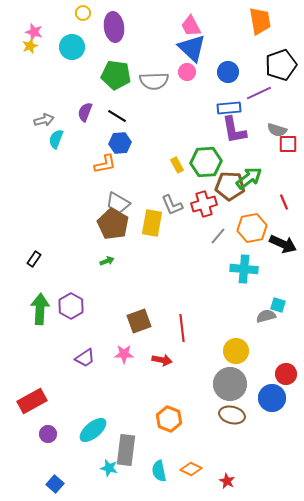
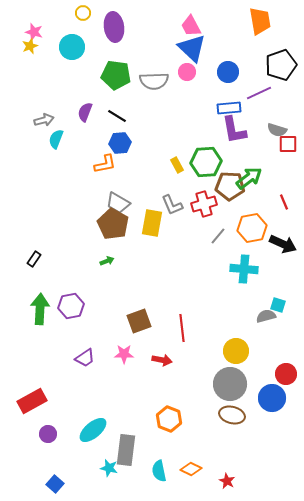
purple hexagon at (71, 306): rotated 20 degrees clockwise
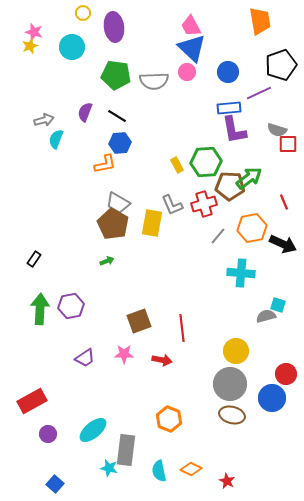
cyan cross at (244, 269): moved 3 px left, 4 px down
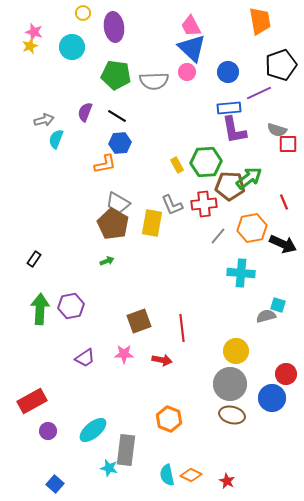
red cross at (204, 204): rotated 10 degrees clockwise
purple circle at (48, 434): moved 3 px up
orange diamond at (191, 469): moved 6 px down
cyan semicircle at (159, 471): moved 8 px right, 4 px down
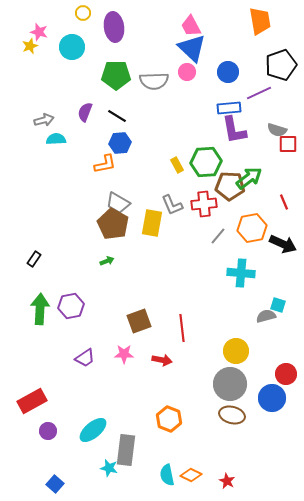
pink star at (34, 32): moved 5 px right
green pentagon at (116, 75): rotated 8 degrees counterclockwise
cyan semicircle at (56, 139): rotated 66 degrees clockwise
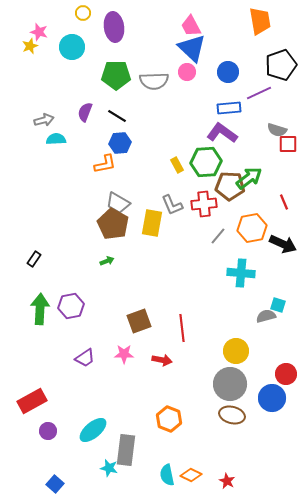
purple L-shape at (234, 130): moved 12 px left, 3 px down; rotated 136 degrees clockwise
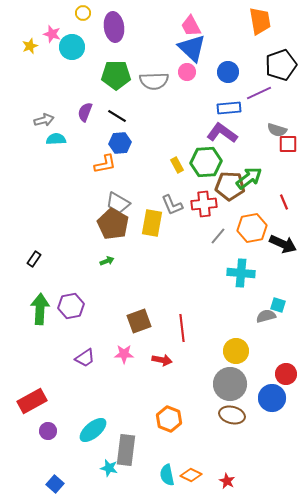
pink star at (39, 32): moved 13 px right, 2 px down
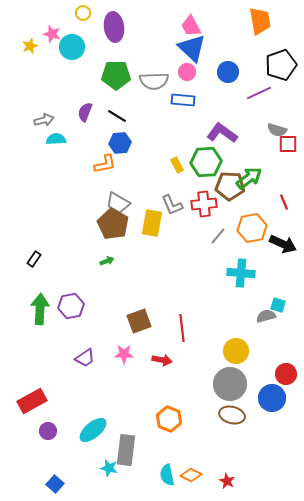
blue rectangle at (229, 108): moved 46 px left, 8 px up; rotated 10 degrees clockwise
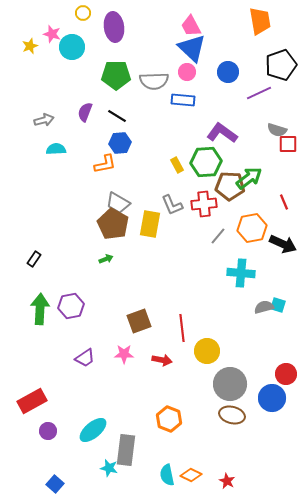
cyan semicircle at (56, 139): moved 10 px down
yellow rectangle at (152, 223): moved 2 px left, 1 px down
green arrow at (107, 261): moved 1 px left, 2 px up
gray semicircle at (266, 316): moved 2 px left, 9 px up
yellow circle at (236, 351): moved 29 px left
